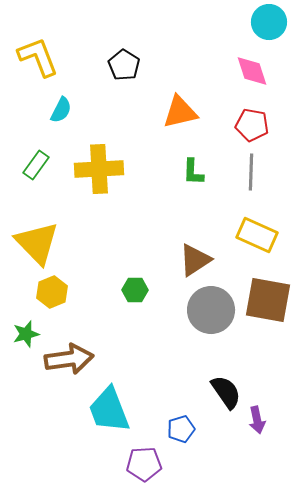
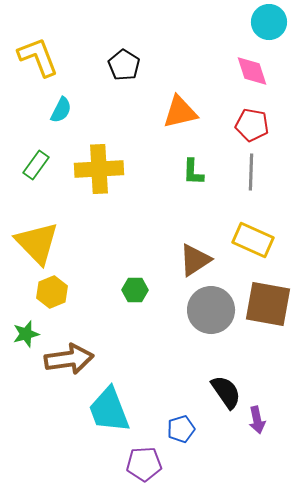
yellow rectangle: moved 4 px left, 5 px down
brown square: moved 4 px down
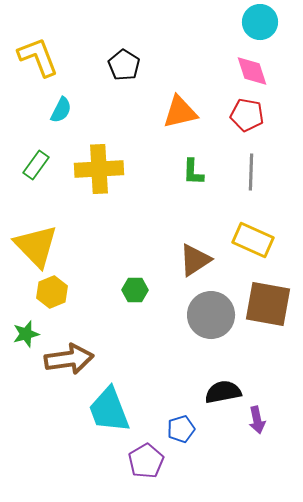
cyan circle: moved 9 px left
red pentagon: moved 5 px left, 10 px up
yellow triangle: moved 1 px left, 3 px down
gray circle: moved 5 px down
black semicircle: moved 3 px left; rotated 66 degrees counterclockwise
purple pentagon: moved 2 px right, 3 px up; rotated 28 degrees counterclockwise
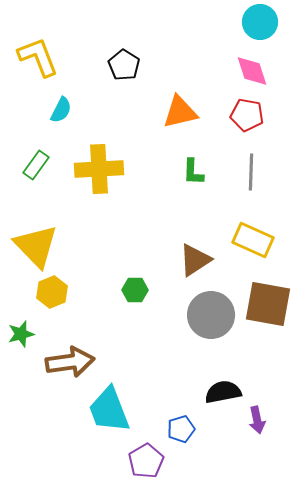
green star: moved 5 px left
brown arrow: moved 1 px right, 3 px down
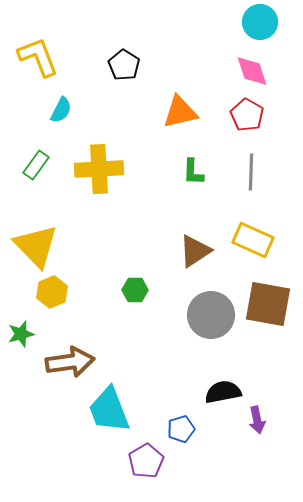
red pentagon: rotated 20 degrees clockwise
brown triangle: moved 9 px up
